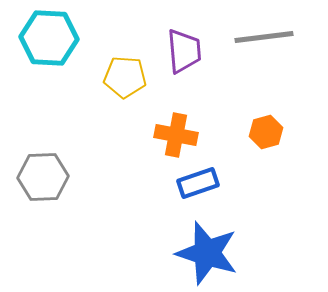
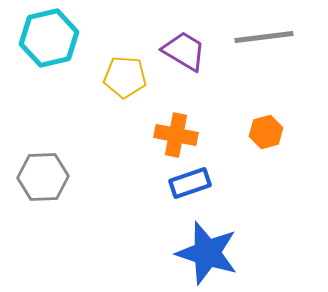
cyan hexagon: rotated 16 degrees counterclockwise
purple trapezoid: rotated 54 degrees counterclockwise
blue rectangle: moved 8 px left
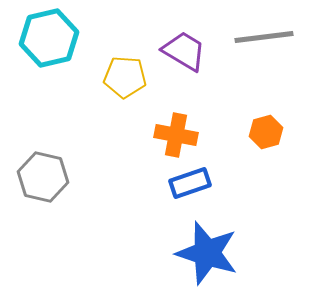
gray hexagon: rotated 15 degrees clockwise
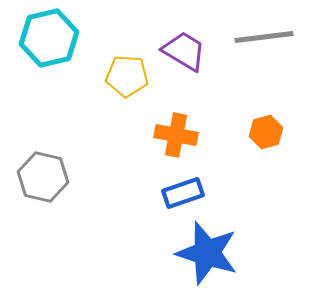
yellow pentagon: moved 2 px right, 1 px up
blue rectangle: moved 7 px left, 10 px down
